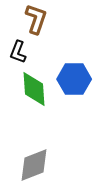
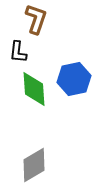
black L-shape: rotated 15 degrees counterclockwise
blue hexagon: rotated 12 degrees counterclockwise
gray diamond: rotated 9 degrees counterclockwise
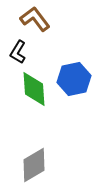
brown L-shape: moved 1 px left; rotated 56 degrees counterclockwise
black L-shape: rotated 25 degrees clockwise
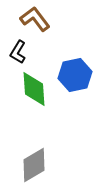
blue hexagon: moved 1 px right, 4 px up
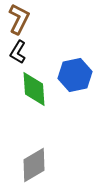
brown L-shape: moved 16 px left; rotated 64 degrees clockwise
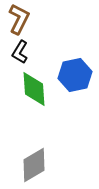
black L-shape: moved 2 px right
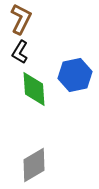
brown L-shape: moved 2 px right
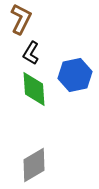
black L-shape: moved 11 px right, 1 px down
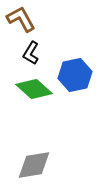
brown L-shape: rotated 56 degrees counterclockwise
green diamond: rotated 45 degrees counterclockwise
gray diamond: rotated 21 degrees clockwise
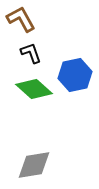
black L-shape: rotated 130 degrees clockwise
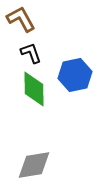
green diamond: rotated 48 degrees clockwise
